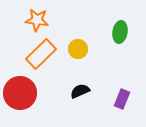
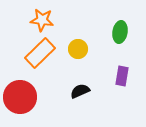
orange star: moved 5 px right
orange rectangle: moved 1 px left, 1 px up
red circle: moved 4 px down
purple rectangle: moved 23 px up; rotated 12 degrees counterclockwise
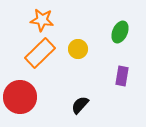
green ellipse: rotated 15 degrees clockwise
black semicircle: moved 14 px down; rotated 24 degrees counterclockwise
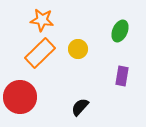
green ellipse: moved 1 px up
black semicircle: moved 2 px down
